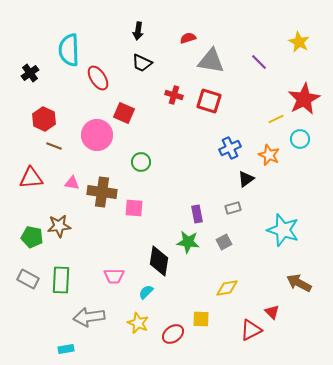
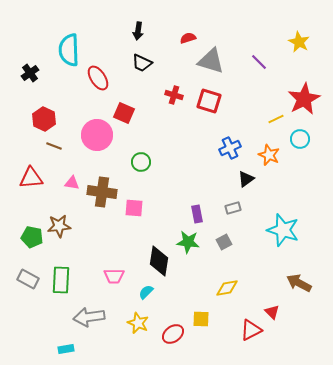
gray triangle at (211, 61): rotated 8 degrees clockwise
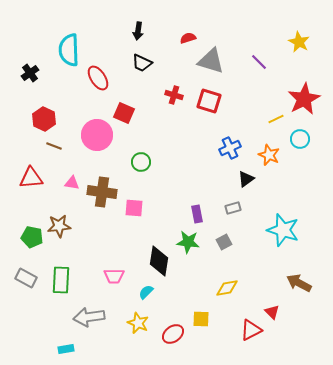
gray rectangle at (28, 279): moved 2 px left, 1 px up
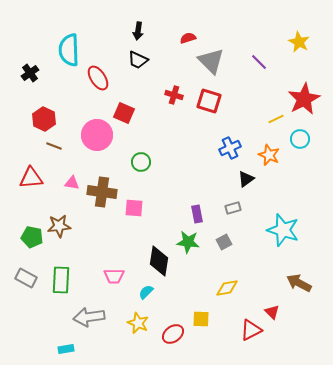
gray triangle at (211, 61): rotated 28 degrees clockwise
black trapezoid at (142, 63): moved 4 px left, 3 px up
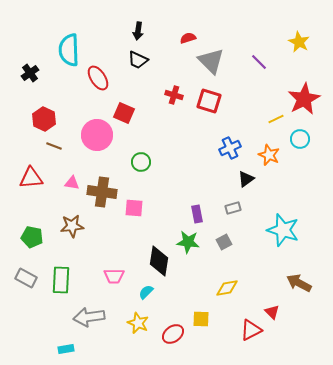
brown star at (59, 226): moved 13 px right
